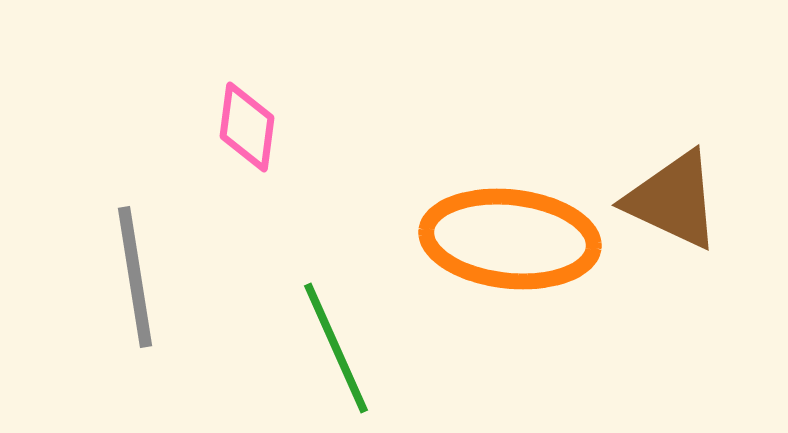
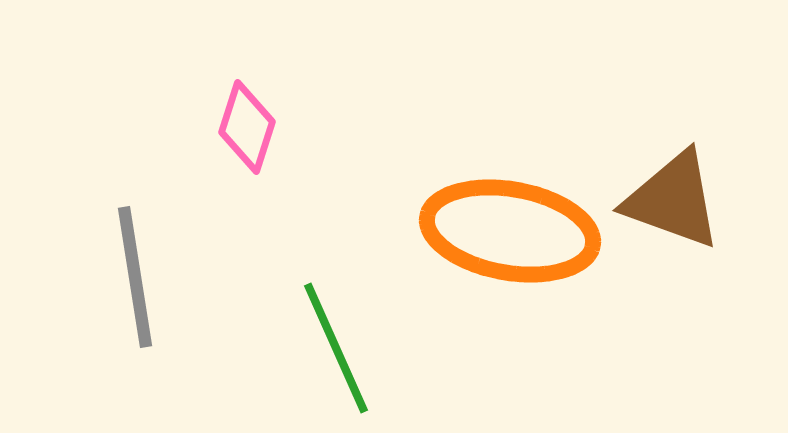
pink diamond: rotated 10 degrees clockwise
brown triangle: rotated 5 degrees counterclockwise
orange ellipse: moved 8 px up; rotated 4 degrees clockwise
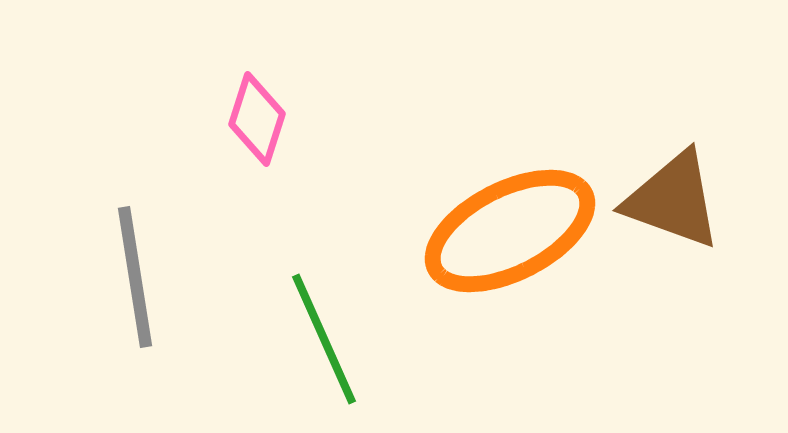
pink diamond: moved 10 px right, 8 px up
orange ellipse: rotated 37 degrees counterclockwise
green line: moved 12 px left, 9 px up
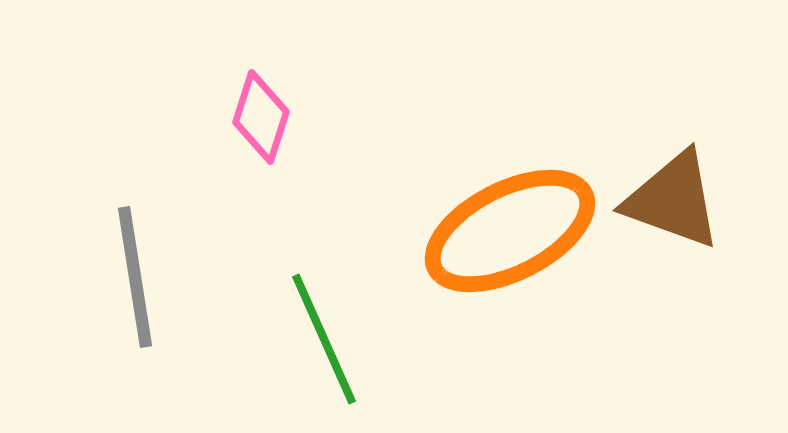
pink diamond: moved 4 px right, 2 px up
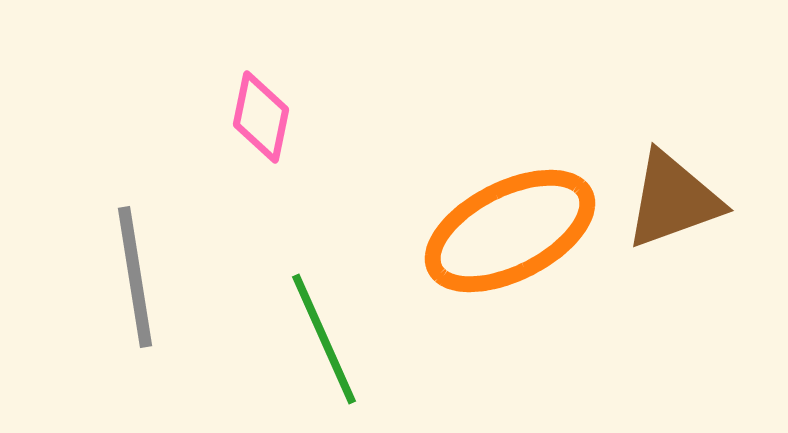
pink diamond: rotated 6 degrees counterclockwise
brown triangle: rotated 40 degrees counterclockwise
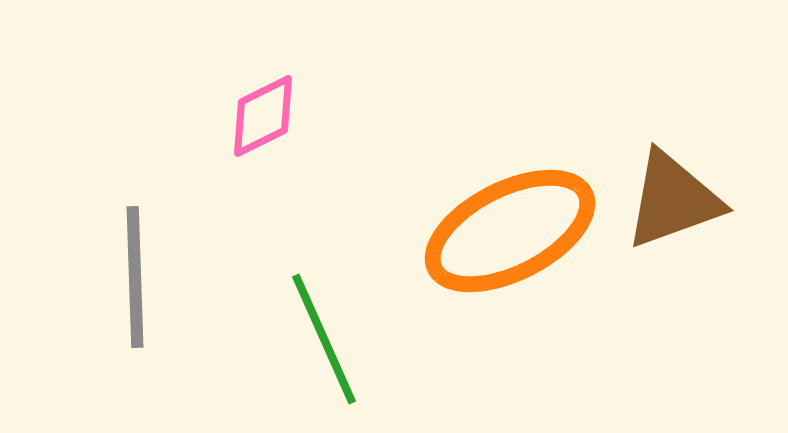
pink diamond: moved 2 px right, 1 px up; rotated 52 degrees clockwise
gray line: rotated 7 degrees clockwise
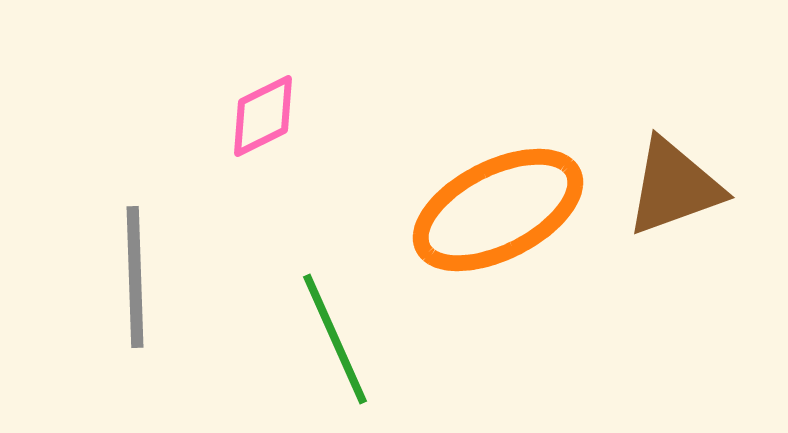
brown triangle: moved 1 px right, 13 px up
orange ellipse: moved 12 px left, 21 px up
green line: moved 11 px right
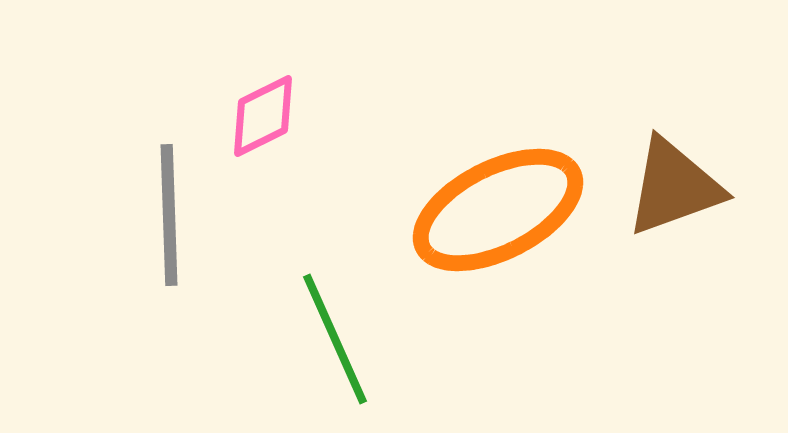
gray line: moved 34 px right, 62 px up
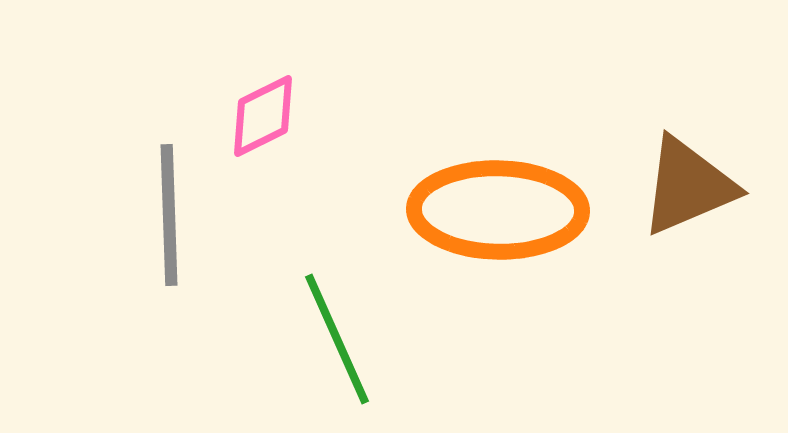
brown triangle: moved 14 px right, 1 px up; rotated 3 degrees counterclockwise
orange ellipse: rotated 28 degrees clockwise
green line: moved 2 px right
